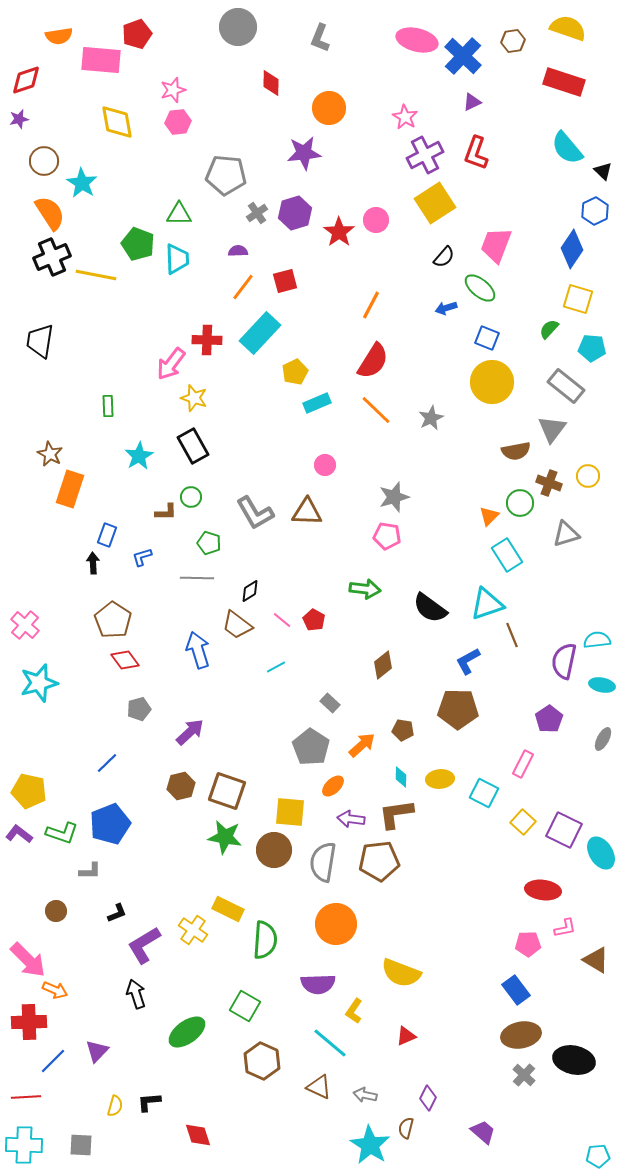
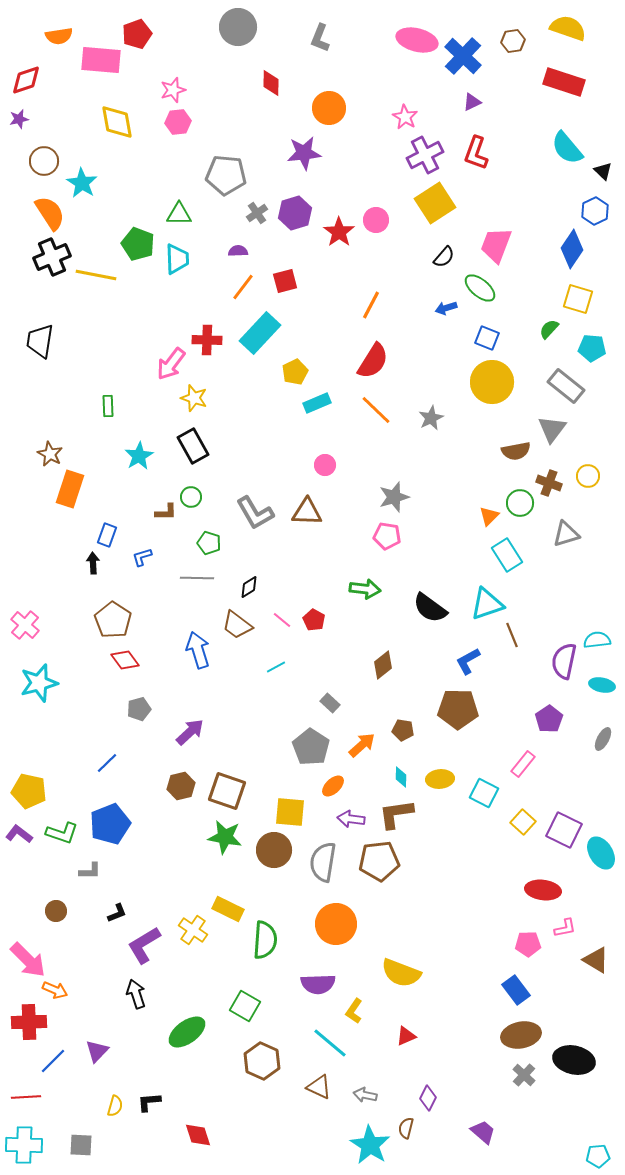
black diamond at (250, 591): moved 1 px left, 4 px up
pink rectangle at (523, 764): rotated 12 degrees clockwise
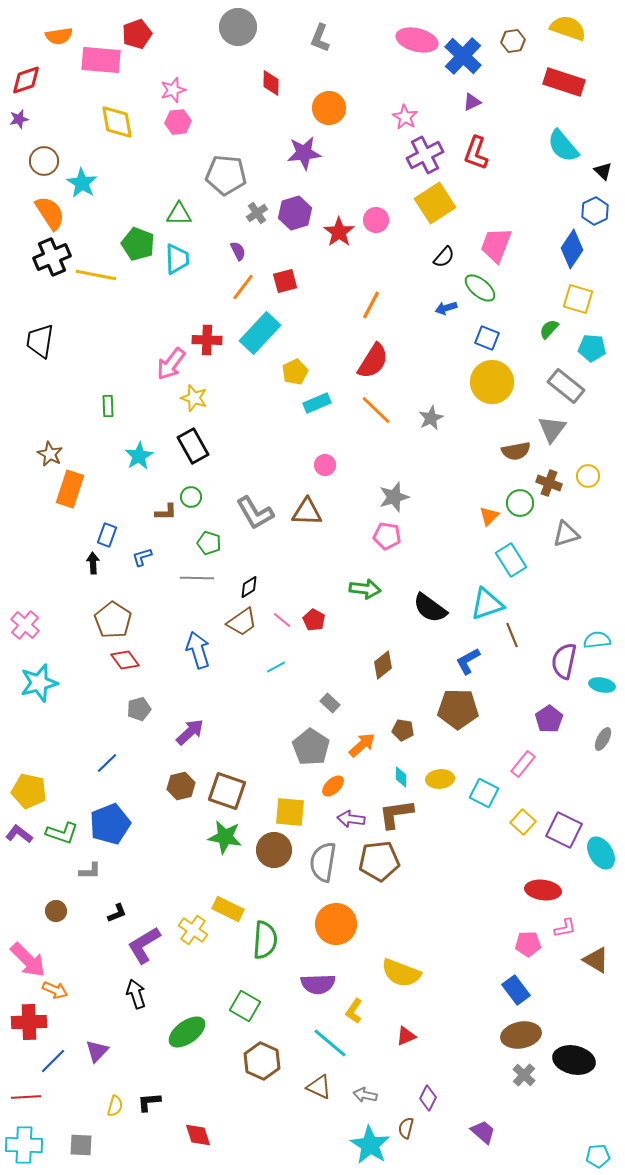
cyan semicircle at (567, 148): moved 4 px left, 2 px up
purple semicircle at (238, 251): rotated 66 degrees clockwise
cyan rectangle at (507, 555): moved 4 px right, 5 px down
brown trapezoid at (237, 625): moved 5 px right, 3 px up; rotated 72 degrees counterclockwise
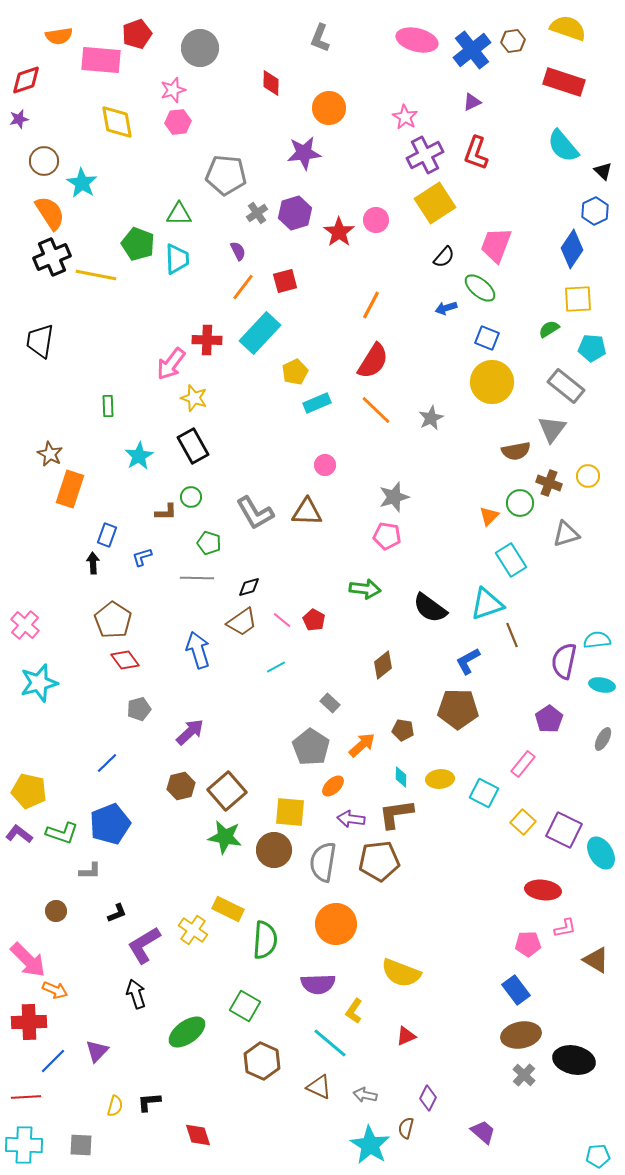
gray circle at (238, 27): moved 38 px left, 21 px down
blue cross at (463, 56): moved 9 px right, 6 px up; rotated 9 degrees clockwise
yellow square at (578, 299): rotated 20 degrees counterclockwise
green semicircle at (549, 329): rotated 15 degrees clockwise
black diamond at (249, 587): rotated 15 degrees clockwise
brown square at (227, 791): rotated 30 degrees clockwise
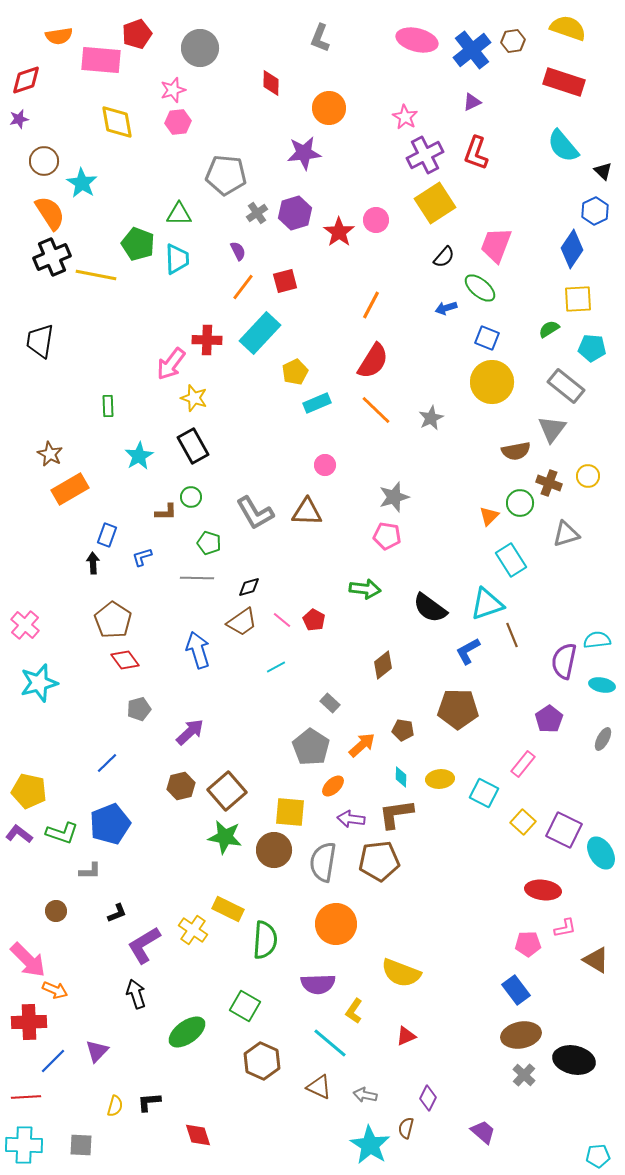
orange rectangle at (70, 489): rotated 42 degrees clockwise
blue L-shape at (468, 661): moved 10 px up
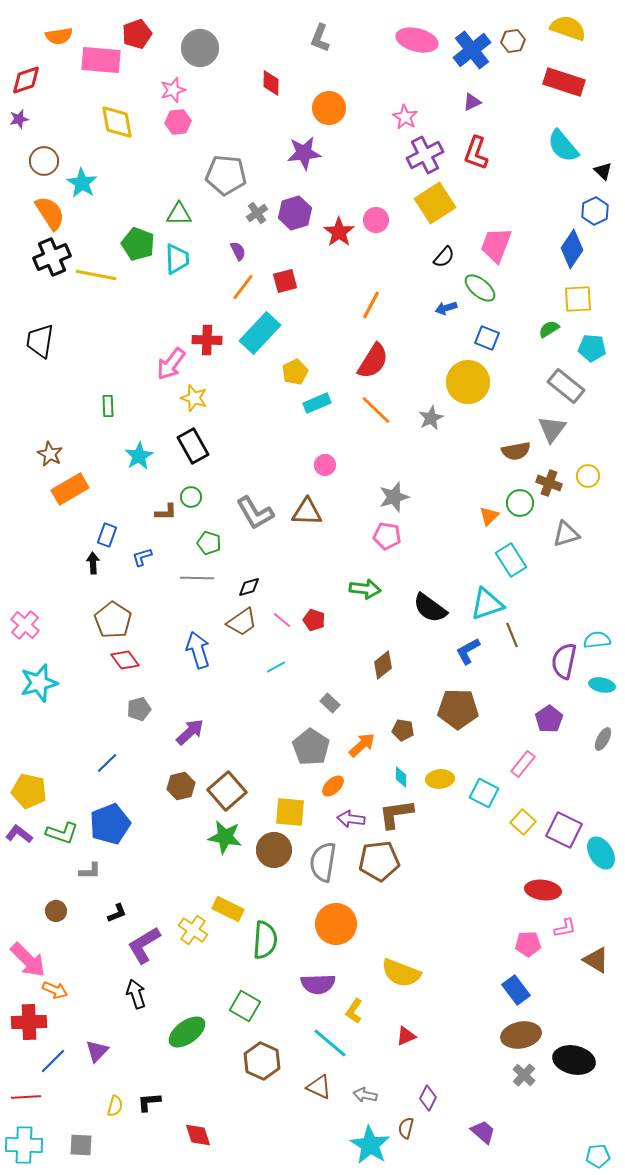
yellow circle at (492, 382): moved 24 px left
red pentagon at (314, 620): rotated 10 degrees counterclockwise
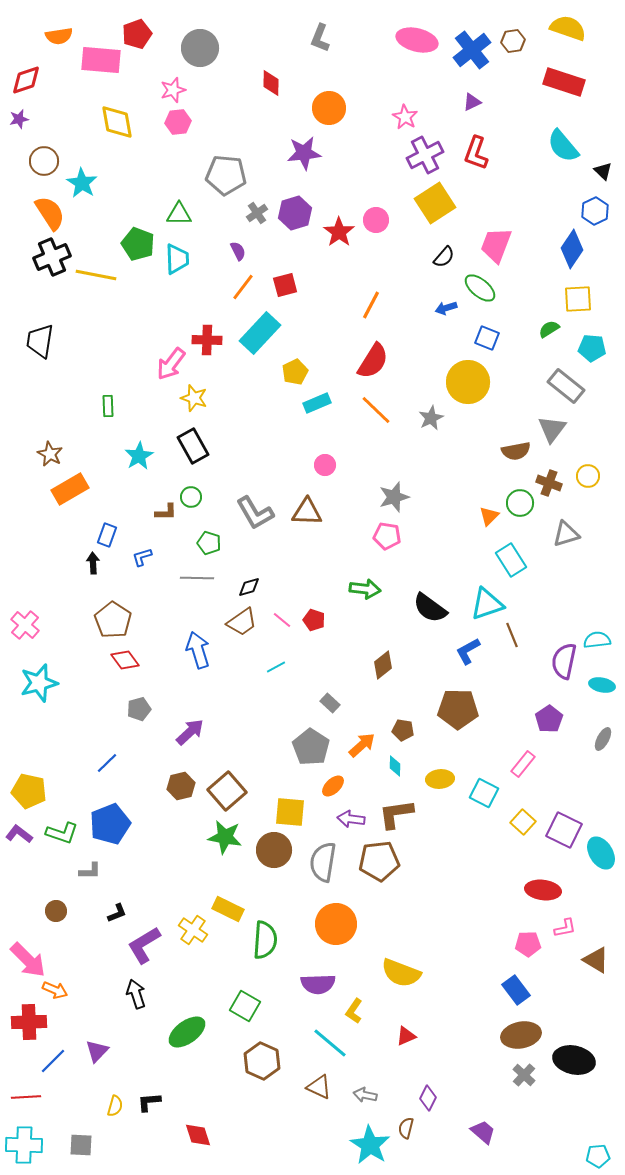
red square at (285, 281): moved 4 px down
cyan diamond at (401, 777): moved 6 px left, 11 px up
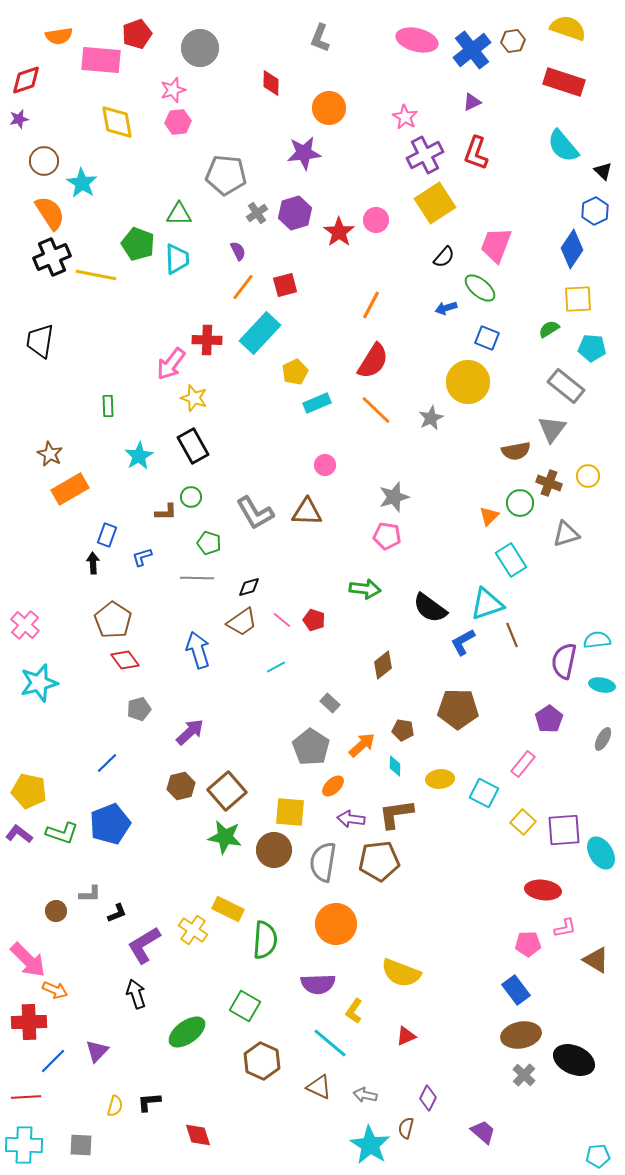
blue L-shape at (468, 651): moved 5 px left, 9 px up
purple square at (564, 830): rotated 30 degrees counterclockwise
gray L-shape at (90, 871): moved 23 px down
black ellipse at (574, 1060): rotated 12 degrees clockwise
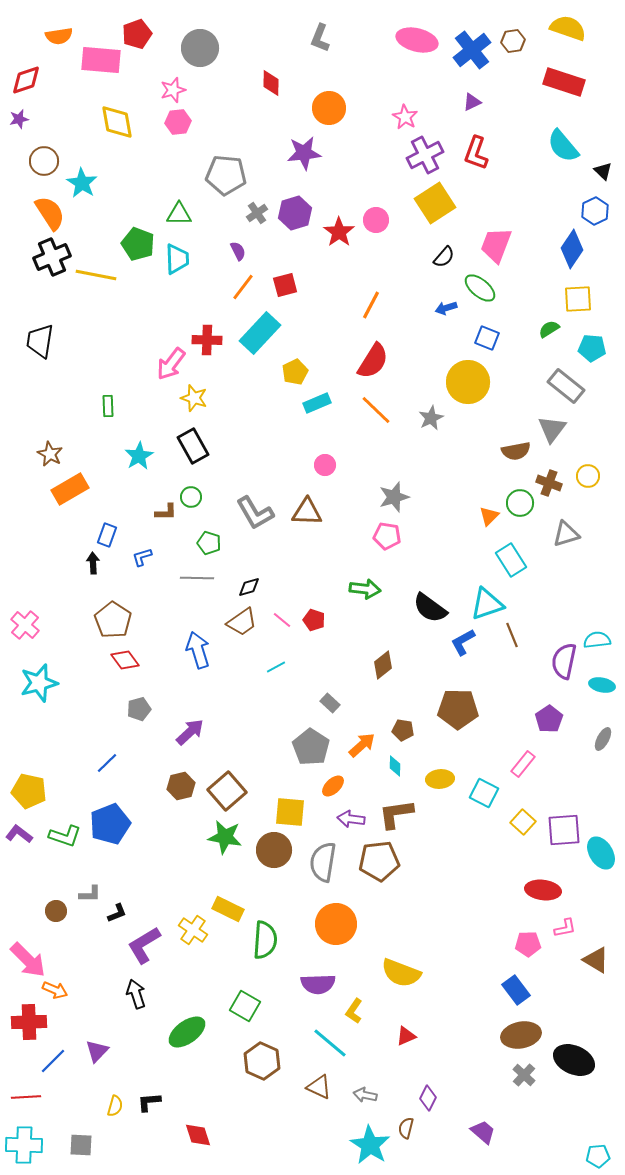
green L-shape at (62, 833): moved 3 px right, 3 px down
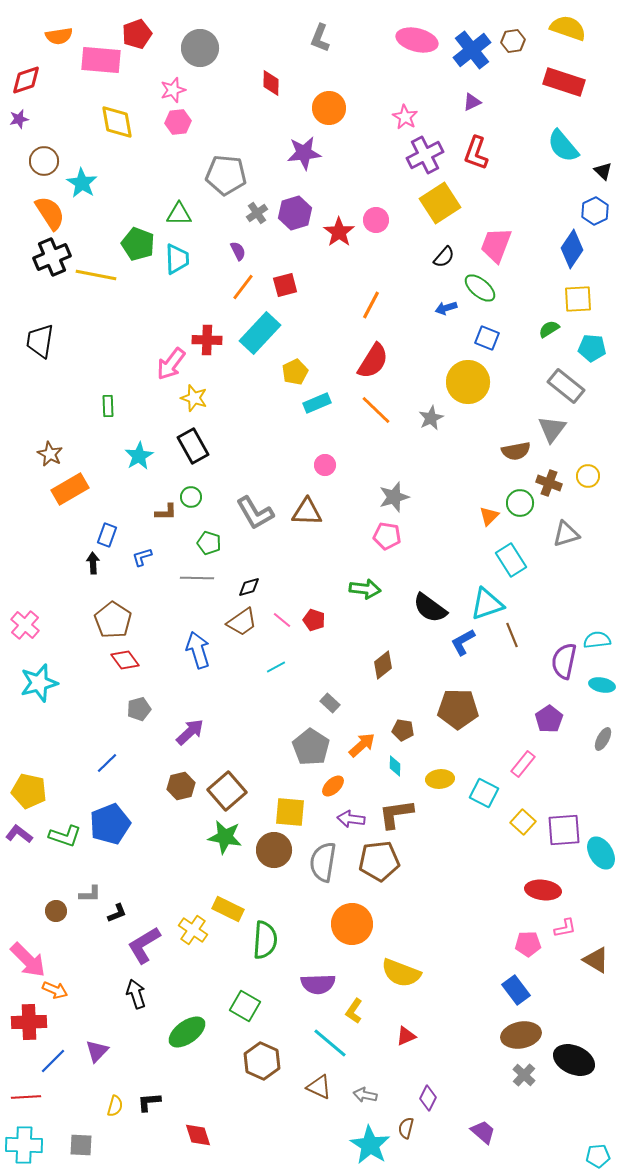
yellow square at (435, 203): moved 5 px right
orange circle at (336, 924): moved 16 px right
